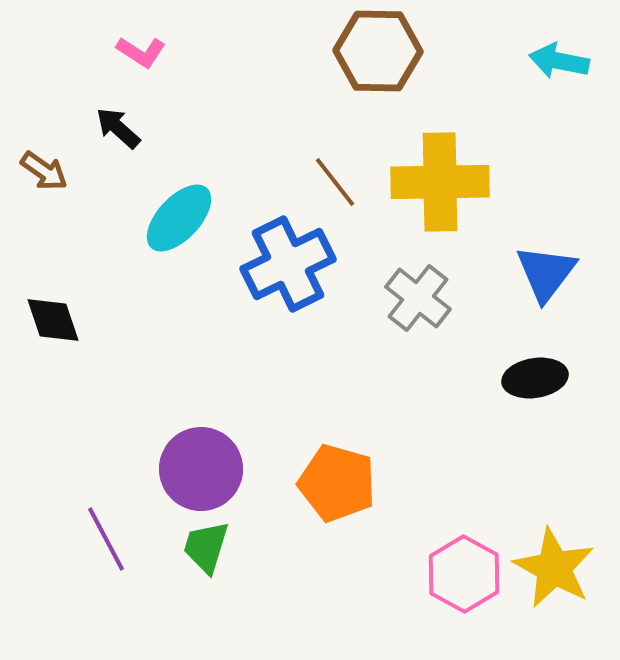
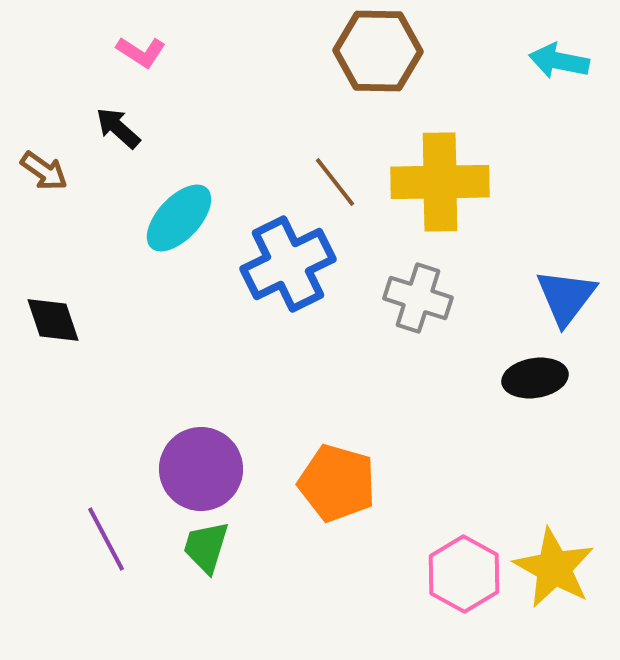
blue triangle: moved 20 px right, 24 px down
gray cross: rotated 20 degrees counterclockwise
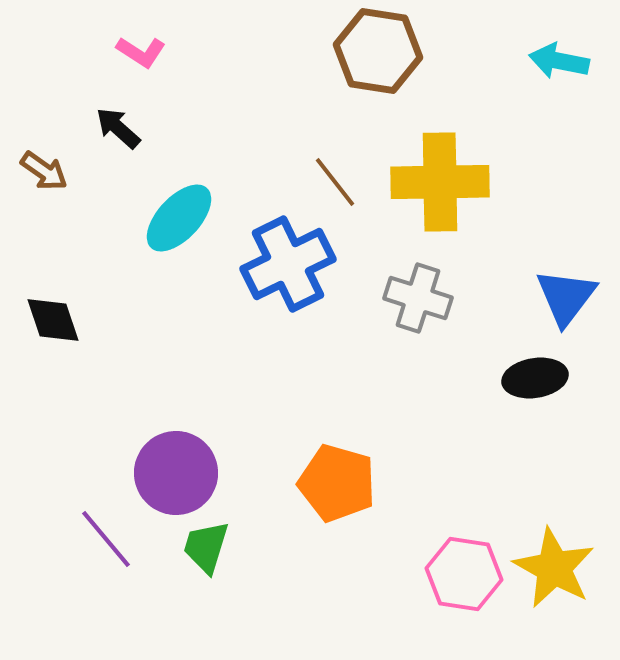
brown hexagon: rotated 8 degrees clockwise
purple circle: moved 25 px left, 4 px down
purple line: rotated 12 degrees counterclockwise
pink hexagon: rotated 20 degrees counterclockwise
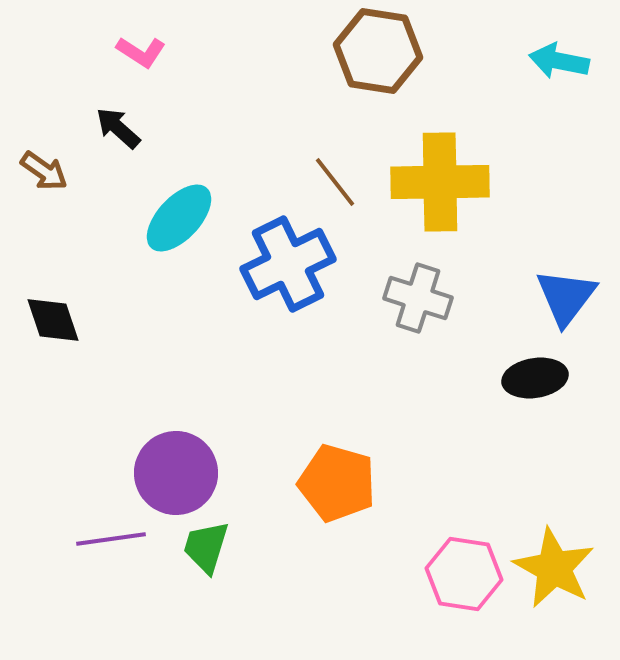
purple line: moved 5 px right; rotated 58 degrees counterclockwise
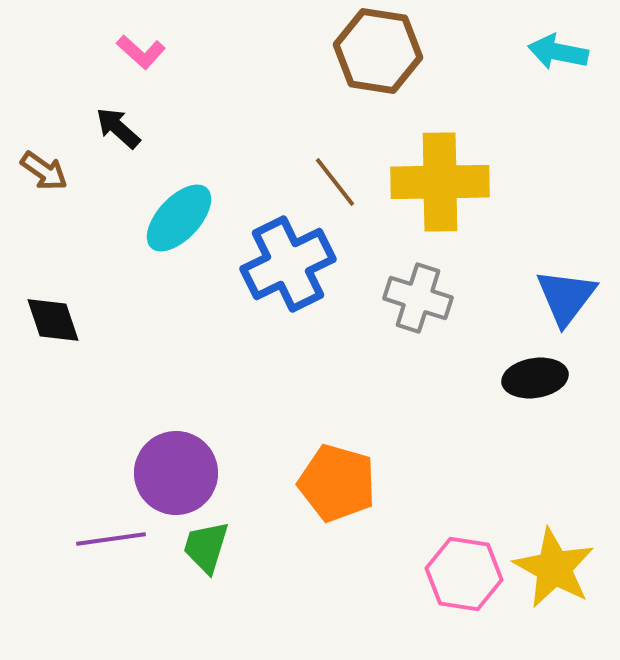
pink L-shape: rotated 9 degrees clockwise
cyan arrow: moved 1 px left, 9 px up
